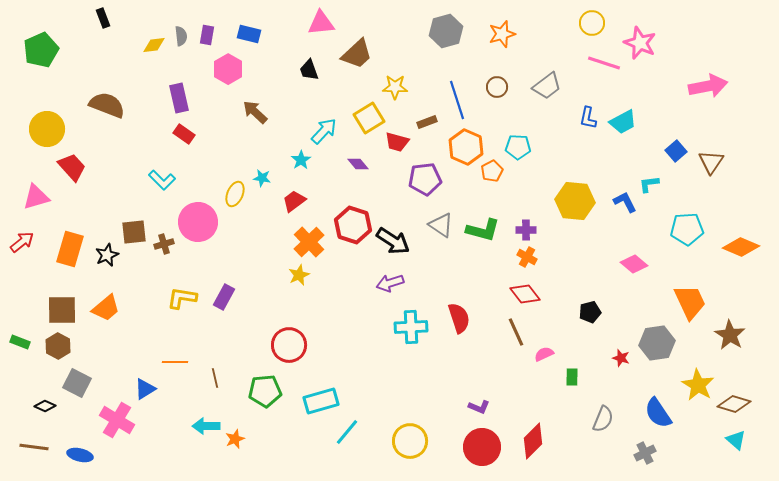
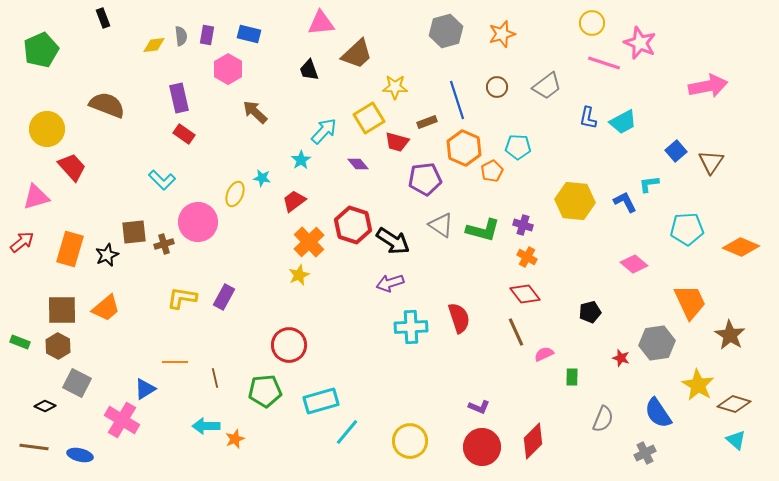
orange hexagon at (466, 147): moved 2 px left, 1 px down
purple cross at (526, 230): moved 3 px left, 5 px up; rotated 18 degrees clockwise
pink cross at (117, 420): moved 5 px right
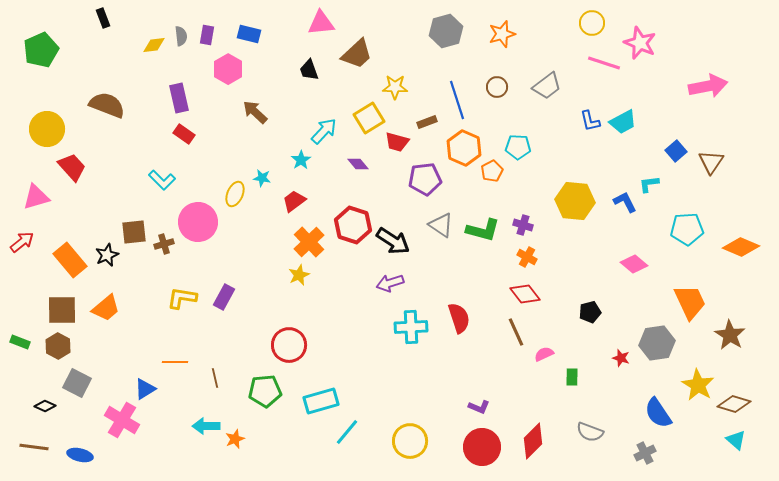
blue L-shape at (588, 118): moved 2 px right, 3 px down; rotated 25 degrees counterclockwise
orange rectangle at (70, 249): moved 11 px down; rotated 56 degrees counterclockwise
gray semicircle at (603, 419): moved 13 px left, 13 px down; rotated 88 degrees clockwise
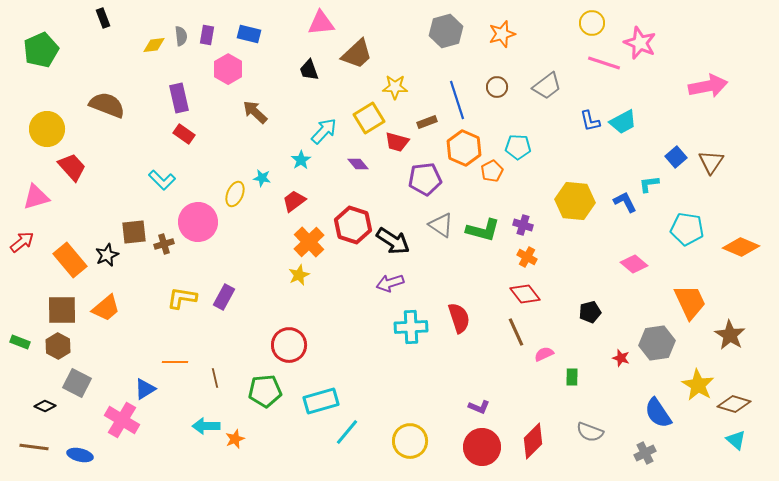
blue square at (676, 151): moved 6 px down
cyan pentagon at (687, 229): rotated 12 degrees clockwise
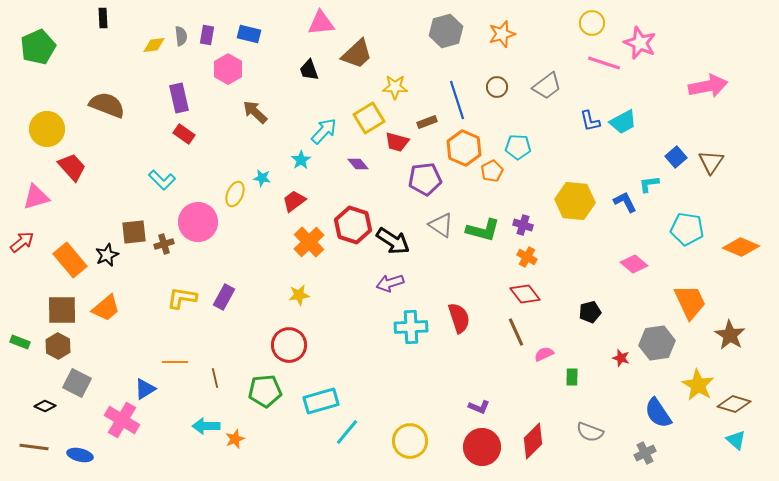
black rectangle at (103, 18): rotated 18 degrees clockwise
green pentagon at (41, 50): moved 3 px left, 3 px up
yellow star at (299, 275): moved 20 px down; rotated 15 degrees clockwise
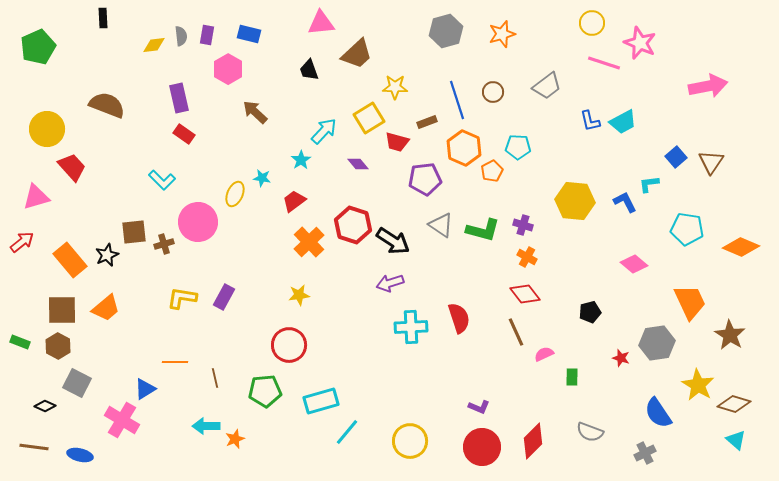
brown circle at (497, 87): moved 4 px left, 5 px down
